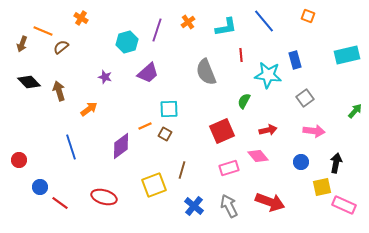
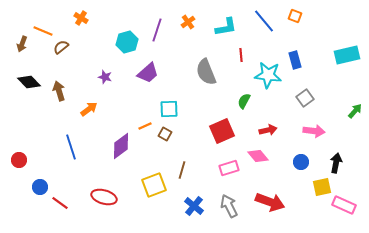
orange square at (308, 16): moved 13 px left
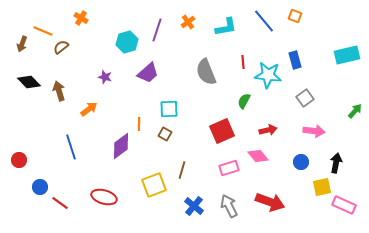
red line at (241, 55): moved 2 px right, 7 px down
orange line at (145, 126): moved 6 px left, 2 px up; rotated 64 degrees counterclockwise
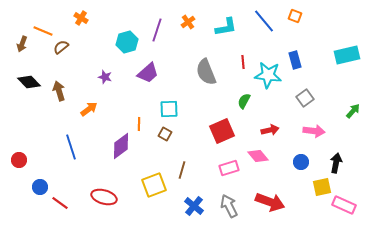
green arrow at (355, 111): moved 2 px left
red arrow at (268, 130): moved 2 px right
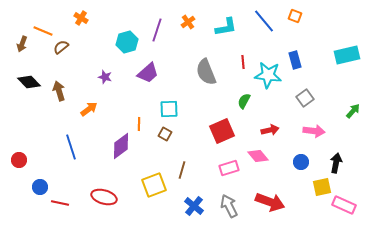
red line at (60, 203): rotated 24 degrees counterclockwise
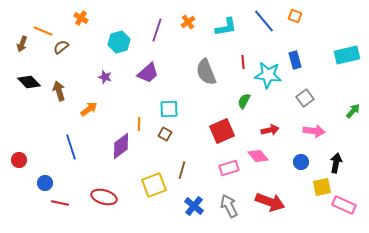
cyan hexagon at (127, 42): moved 8 px left
blue circle at (40, 187): moved 5 px right, 4 px up
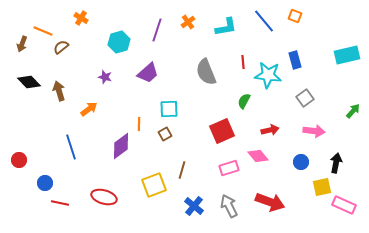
brown square at (165, 134): rotated 32 degrees clockwise
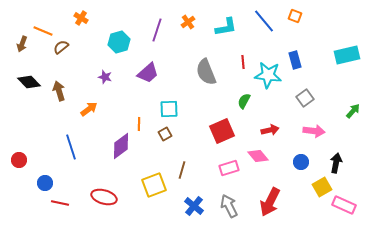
yellow square at (322, 187): rotated 18 degrees counterclockwise
red arrow at (270, 202): rotated 96 degrees clockwise
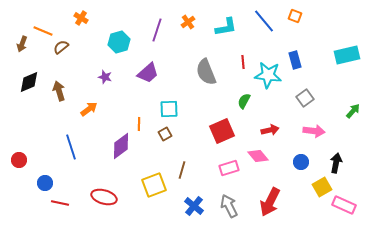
black diamond at (29, 82): rotated 70 degrees counterclockwise
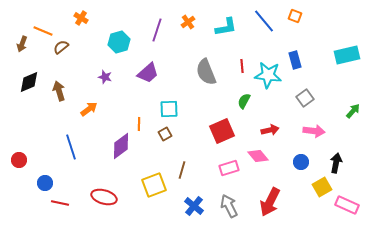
red line at (243, 62): moved 1 px left, 4 px down
pink rectangle at (344, 205): moved 3 px right
